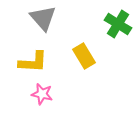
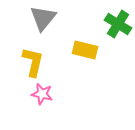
gray triangle: rotated 20 degrees clockwise
yellow rectangle: moved 1 px right, 6 px up; rotated 45 degrees counterclockwise
yellow L-shape: rotated 80 degrees counterclockwise
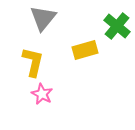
green cross: moved 1 px left, 2 px down; rotated 8 degrees clockwise
yellow rectangle: rotated 30 degrees counterclockwise
pink star: rotated 15 degrees clockwise
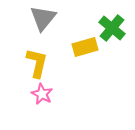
green cross: moved 5 px left, 2 px down
yellow rectangle: moved 3 px up
yellow L-shape: moved 4 px right, 1 px down
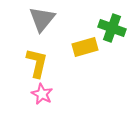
gray triangle: moved 1 px left, 1 px down
green cross: rotated 20 degrees counterclockwise
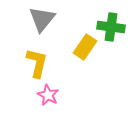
green cross: moved 1 px left, 1 px up; rotated 12 degrees counterclockwise
yellow rectangle: rotated 40 degrees counterclockwise
pink star: moved 6 px right, 1 px down
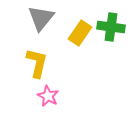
gray triangle: moved 1 px left, 1 px up
yellow rectangle: moved 5 px left, 14 px up
pink star: moved 1 px down
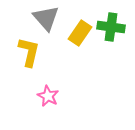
gray triangle: moved 5 px right; rotated 20 degrees counterclockwise
yellow L-shape: moved 8 px left, 11 px up
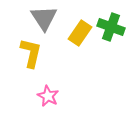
gray triangle: moved 2 px left; rotated 8 degrees clockwise
green cross: rotated 12 degrees clockwise
yellow L-shape: moved 2 px right, 1 px down
